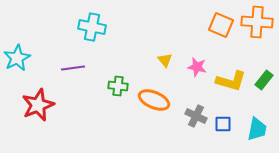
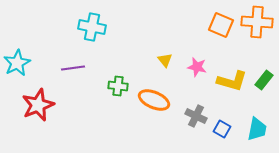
cyan star: moved 5 px down
yellow L-shape: moved 1 px right
blue square: moved 1 px left, 5 px down; rotated 30 degrees clockwise
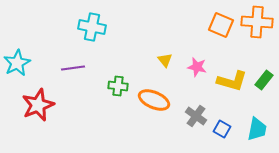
gray cross: rotated 10 degrees clockwise
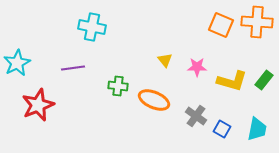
pink star: rotated 12 degrees counterclockwise
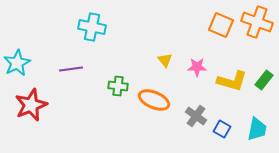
orange cross: rotated 16 degrees clockwise
purple line: moved 2 px left, 1 px down
red star: moved 7 px left
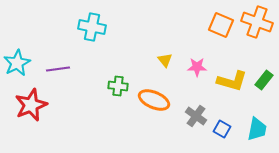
purple line: moved 13 px left
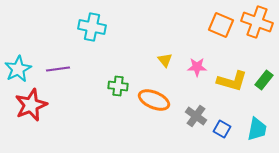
cyan star: moved 1 px right, 6 px down
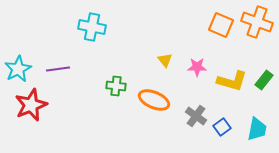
green cross: moved 2 px left
blue square: moved 2 px up; rotated 24 degrees clockwise
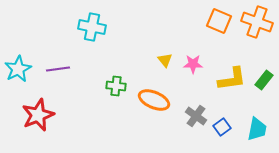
orange square: moved 2 px left, 4 px up
pink star: moved 4 px left, 3 px up
yellow L-shape: moved 2 px up; rotated 24 degrees counterclockwise
red star: moved 7 px right, 10 px down
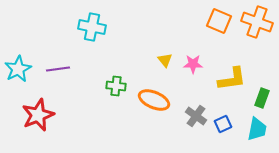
green rectangle: moved 2 px left, 18 px down; rotated 18 degrees counterclockwise
blue square: moved 1 px right, 3 px up; rotated 12 degrees clockwise
